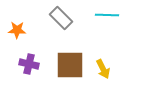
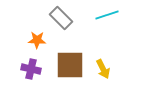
cyan line: rotated 20 degrees counterclockwise
orange star: moved 20 px right, 10 px down
purple cross: moved 2 px right, 5 px down
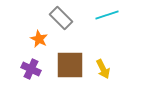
orange star: moved 2 px right, 1 px up; rotated 24 degrees clockwise
purple cross: rotated 12 degrees clockwise
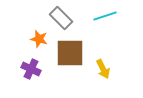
cyan line: moved 2 px left, 1 px down
orange star: rotated 12 degrees counterclockwise
brown square: moved 12 px up
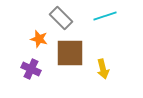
yellow arrow: rotated 12 degrees clockwise
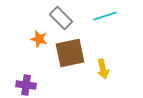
brown square: rotated 12 degrees counterclockwise
purple cross: moved 5 px left, 16 px down; rotated 18 degrees counterclockwise
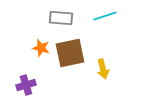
gray rectangle: rotated 40 degrees counterclockwise
orange star: moved 2 px right, 9 px down
purple cross: rotated 24 degrees counterclockwise
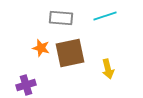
yellow arrow: moved 5 px right
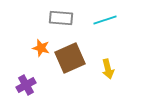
cyan line: moved 4 px down
brown square: moved 5 px down; rotated 12 degrees counterclockwise
purple cross: rotated 12 degrees counterclockwise
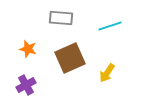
cyan line: moved 5 px right, 6 px down
orange star: moved 13 px left, 1 px down
yellow arrow: moved 1 px left, 4 px down; rotated 48 degrees clockwise
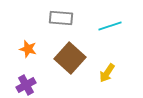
brown square: rotated 24 degrees counterclockwise
